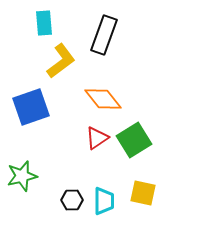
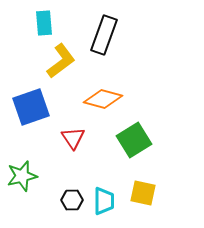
orange diamond: rotated 36 degrees counterclockwise
red triangle: moved 24 px left; rotated 30 degrees counterclockwise
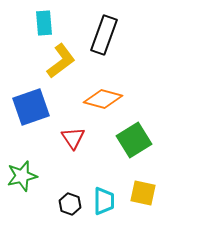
black hexagon: moved 2 px left, 4 px down; rotated 20 degrees clockwise
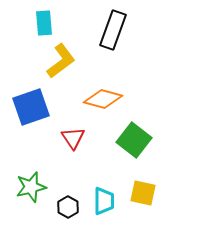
black rectangle: moved 9 px right, 5 px up
green square: rotated 20 degrees counterclockwise
green star: moved 9 px right, 11 px down
black hexagon: moved 2 px left, 3 px down; rotated 10 degrees clockwise
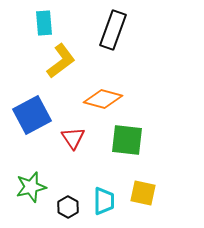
blue square: moved 1 px right, 8 px down; rotated 9 degrees counterclockwise
green square: moved 7 px left; rotated 32 degrees counterclockwise
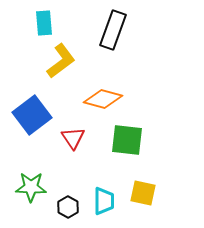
blue square: rotated 9 degrees counterclockwise
green star: rotated 16 degrees clockwise
